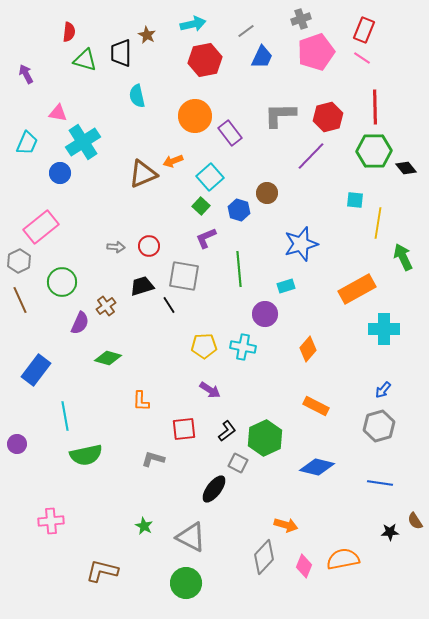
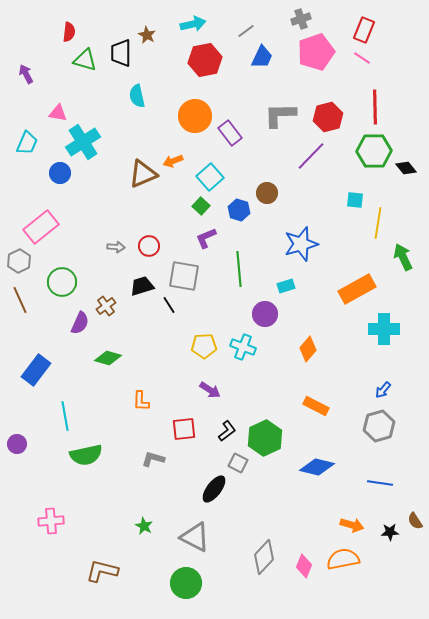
cyan cross at (243, 347): rotated 10 degrees clockwise
orange arrow at (286, 525): moved 66 px right
gray triangle at (191, 537): moved 4 px right
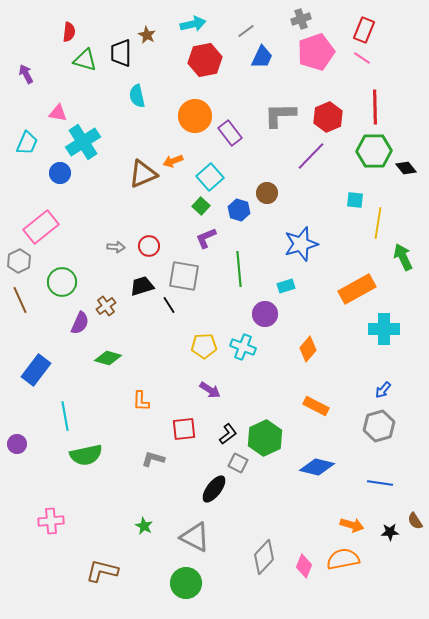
red hexagon at (328, 117): rotated 8 degrees counterclockwise
black L-shape at (227, 431): moved 1 px right, 3 px down
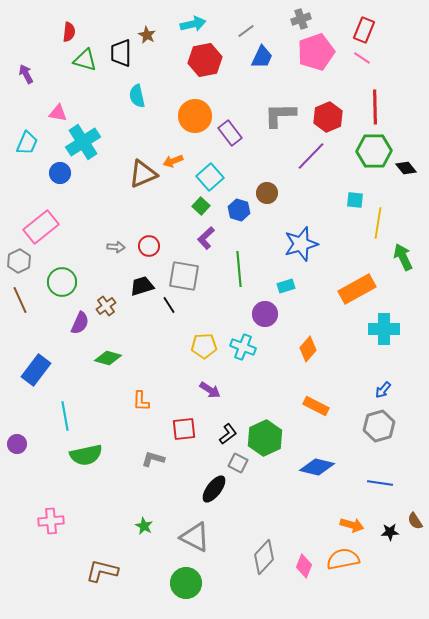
purple L-shape at (206, 238): rotated 20 degrees counterclockwise
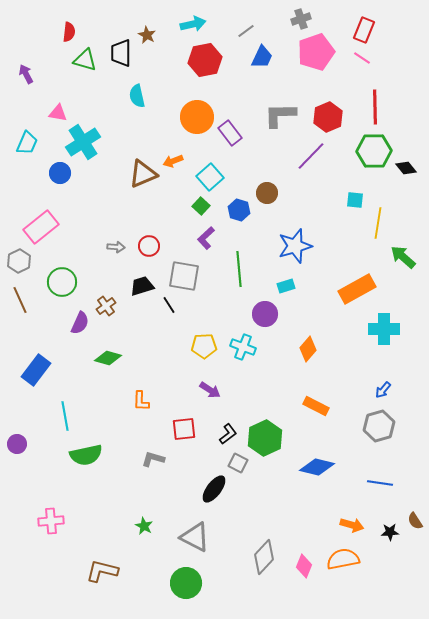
orange circle at (195, 116): moved 2 px right, 1 px down
blue star at (301, 244): moved 6 px left, 2 px down
green arrow at (403, 257): rotated 24 degrees counterclockwise
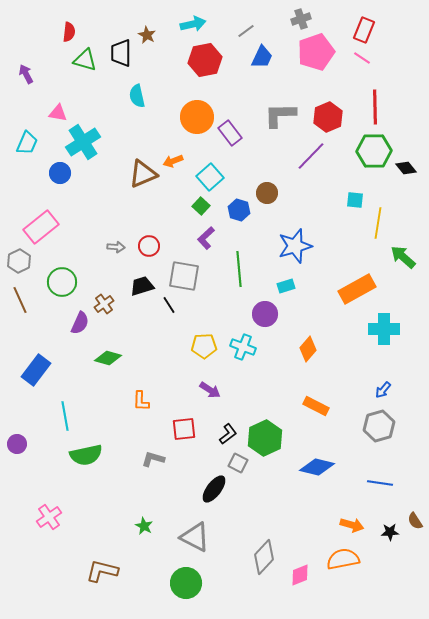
brown cross at (106, 306): moved 2 px left, 2 px up
pink cross at (51, 521): moved 2 px left, 4 px up; rotated 30 degrees counterclockwise
pink diamond at (304, 566): moved 4 px left, 9 px down; rotated 45 degrees clockwise
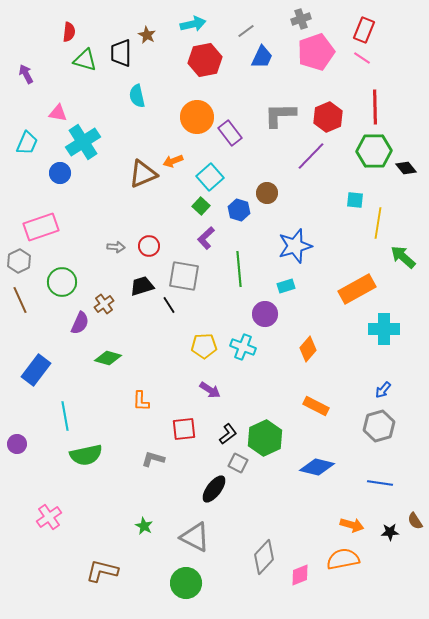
pink rectangle at (41, 227): rotated 20 degrees clockwise
